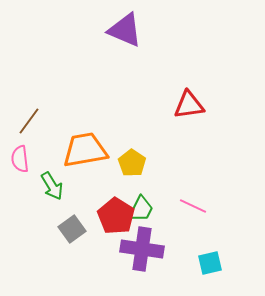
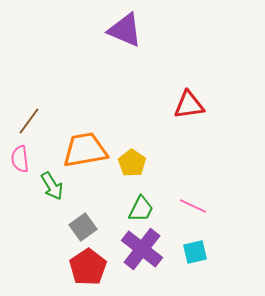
red pentagon: moved 28 px left, 51 px down; rotated 6 degrees clockwise
gray square: moved 11 px right, 2 px up
purple cross: rotated 30 degrees clockwise
cyan square: moved 15 px left, 11 px up
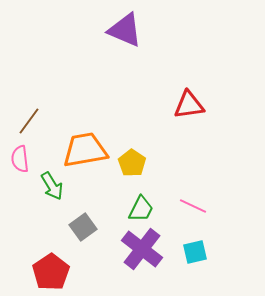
red pentagon: moved 37 px left, 5 px down
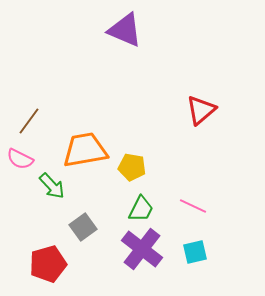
red triangle: moved 12 px right, 5 px down; rotated 32 degrees counterclockwise
pink semicircle: rotated 56 degrees counterclockwise
yellow pentagon: moved 4 px down; rotated 24 degrees counterclockwise
green arrow: rotated 12 degrees counterclockwise
red pentagon: moved 3 px left, 8 px up; rotated 18 degrees clockwise
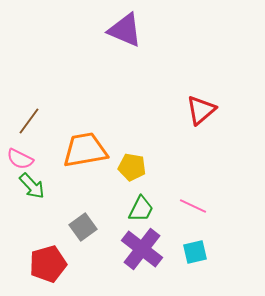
green arrow: moved 20 px left
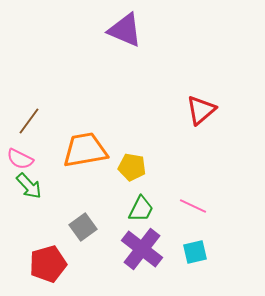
green arrow: moved 3 px left
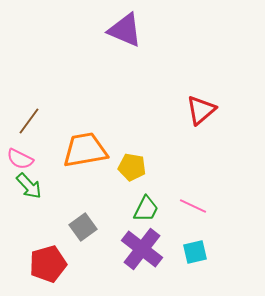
green trapezoid: moved 5 px right
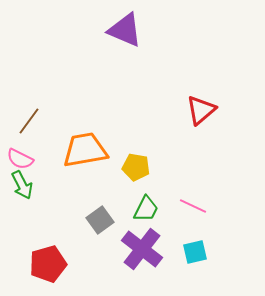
yellow pentagon: moved 4 px right
green arrow: moved 7 px left, 1 px up; rotated 16 degrees clockwise
gray square: moved 17 px right, 7 px up
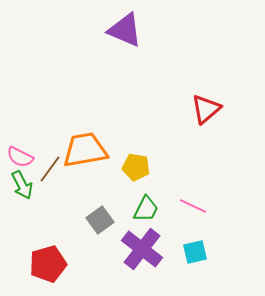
red triangle: moved 5 px right, 1 px up
brown line: moved 21 px right, 48 px down
pink semicircle: moved 2 px up
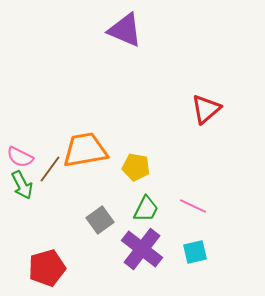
red pentagon: moved 1 px left, 4 px down
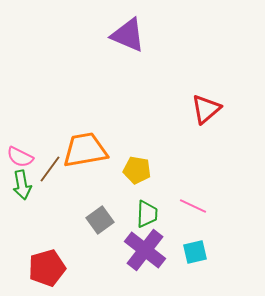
purple triangle: moved 3 px right, 5 px down
yellow pentagon: moved 1 px right, 3 px down
green arrow: rotated 16 degrees clockwise
green trapezoid: moved 1 px right, 5 px down; rotated 24 degrees counterclockwise
purple cross: moved 3 px right, 1 px down
